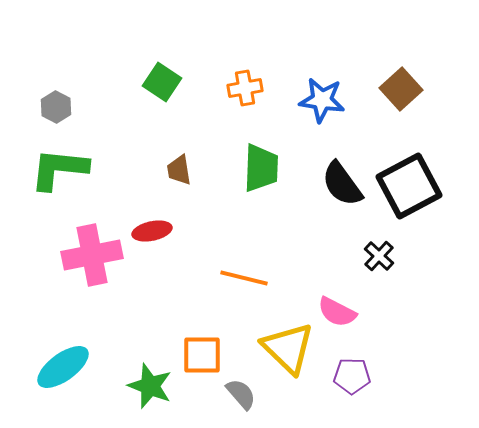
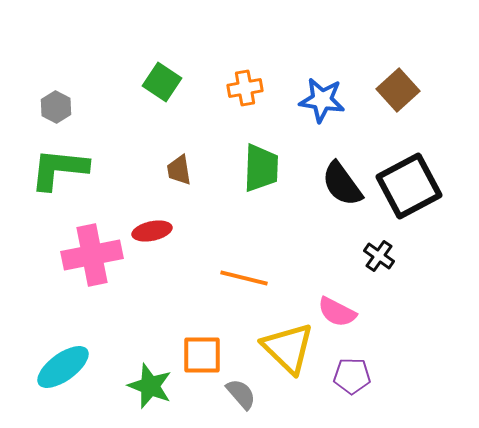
brown square: moved 3 px left, 1 px down
black cross: rotated 8 degrees counterclockwise
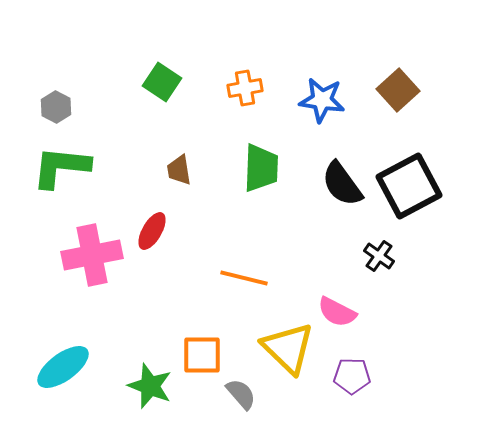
green L-shape: moved 2 px right, 2 px up
red ellipse: rotated 48 degrees counterclockwise
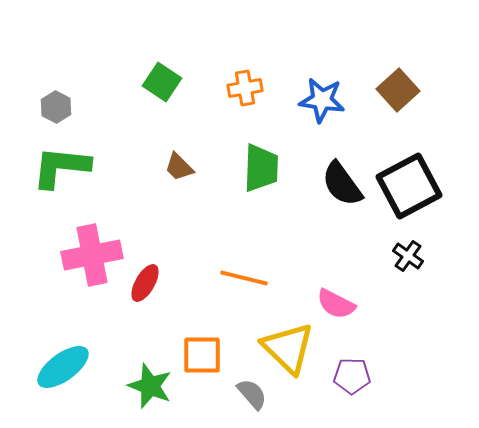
brown trapezoid: moved 3 px up; rotated 36 degrees counterclockwise
red ellipse: moved 7 px left, 52 px down
black cross: moved 29 px right
pink semicircle: moved 1 px left, 8 px up
gray semicircle: moved 11 px right
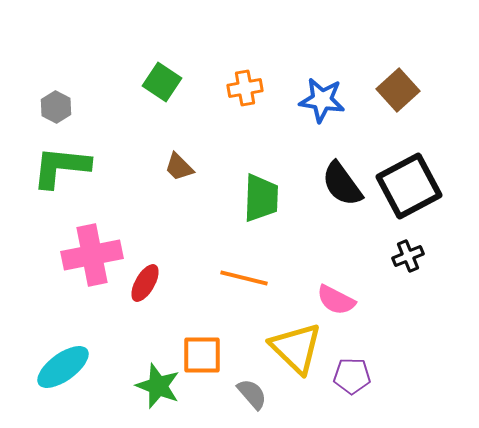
green trapezoid: moved 30 px down
black cross: rotated 32 degrees clockwise
pink semicircle: moved 4 px up
yellow triangle: moved 8 px right
green star: moved 8 px right
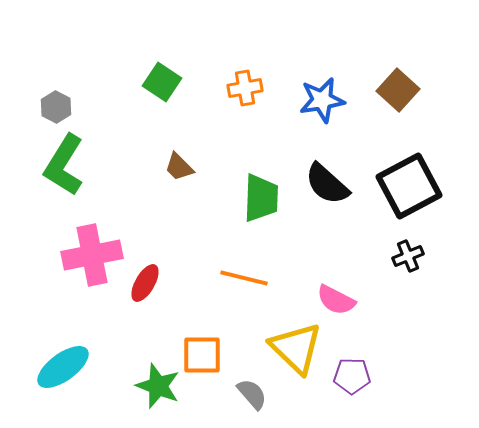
brown square: rotated 6 degrees counterclockwise
blue star: rotated 18 degrees counterclockwise
green L-shape: moved 3 px right, 2 px up; rotated 64 degrees counterclockwise
black semicircle: moved 15 px left; rotated 12 degrees counterclockwise
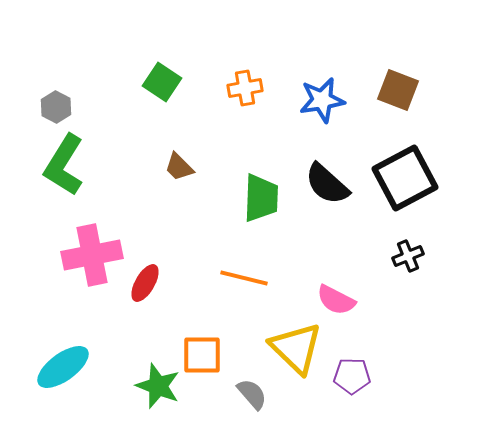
brown square: rotated 21 degrees counterclockwise
black square: moved 4 px left, 8 px up
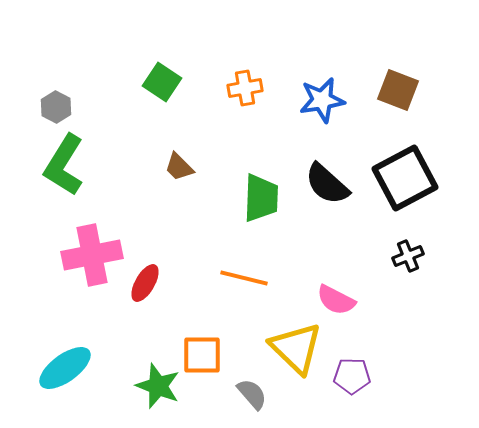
cyan ellipse: moved 2 px right, 1 px down
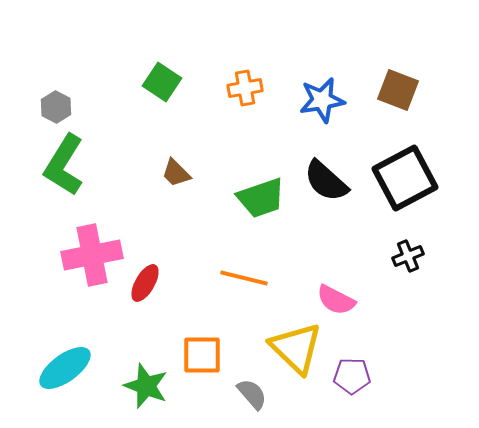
brown trapezoid: moved 3 px left, 6 px down
black semicircle: moved 1 px left, 3 px up
green trapezoid: rotated 69 degrees clockwise
green star: moved 12 px left
